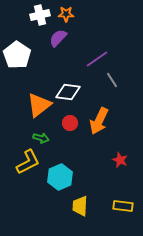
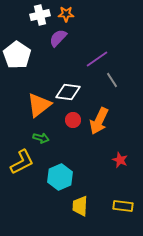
red circle: moved 3 px right, 3 px up
yellow L-shape: moved 6 px left
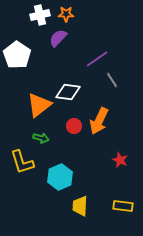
red circle: moved 1 px right, 6 px down
yellow L-shape: rotated 100 degrees clockwise
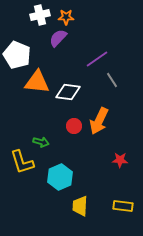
orange star: moved 3 px down
white pentagon: rotated 12 degrees counterclockwise
orange triangle: moved 2 px left, 23 px up; rotated 44 degrees clockwise
green arrow: moved 4 px down
red star: rotated 21 degrees counterclockwise
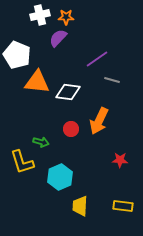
gray line: rotated 42 degrees counterclockwise
red circle: moved 3 px left, 3 px down
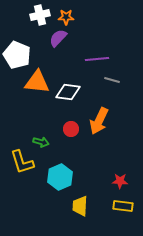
purple line: rotated 30 degrees clockwise
red star: moved 21 px down
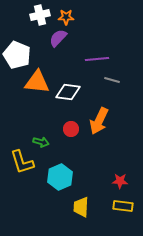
yellow trapezoid: moved 1 px right, 1 px down
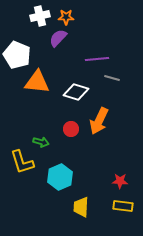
white cross: moved 1 px down
gray line: moved 2 px up
white diamond: moved 8 px right; rotated 10 degrees clockwise
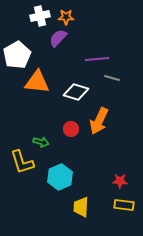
white pentagon: rotated 20 degrees clockwise
yellow rectangle: moved 1 px right, 1 px up
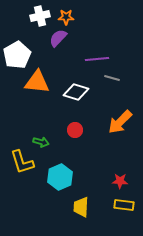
orange arrow: moved 21 px right, 1 px down; rotated 20 degrees clockwise
red circle: moved 4 px right, 1 px down
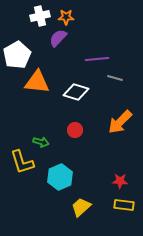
gray line: moved 3 px right
yellow trapezoid: rotated 45 degrees clockwise
